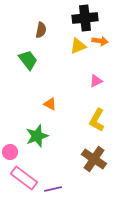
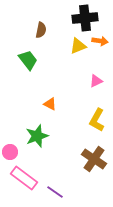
purple line: moved 2 px right, 3 px down; rotated 48 degrees clockwise
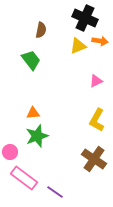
black cross: rotated 30 degrees clockwise
green trapezoid: moved 3 px right
orange triangle: moved 17 px left, 9 px down; rotated 32 degrees counterclockwise
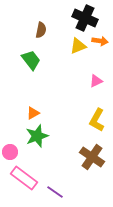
orange triangle: rotated 24 degrees counterclockwise
brown cross: moved 2 px left, 2 px up
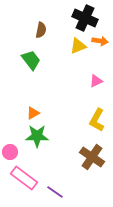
green star: rotated 20 degrees clockwise
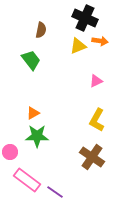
pink rectangle: moved 3 px right, 2 px down
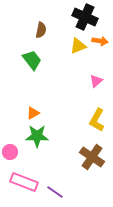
black cross: moved 1 px up
green trapezoid: moved 1 px right
pink triangle: rotated 16 degrees counterclockwise
pink rectangle: moved 3 px left, 2 px down; rotated 16 degrees counterclockwise
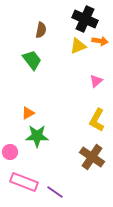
black cross: moved 2 px down
orange triangle: moved 5 px left
